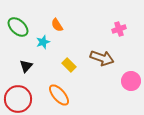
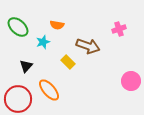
orange semicircle: rotated 48 degrees counterclockwise
brown arrow: moved 14 px left, 12 px up
yellow rectangle: moved 1 px left, 3 px up
orange ellipse: moved 10 px left, 5 px up
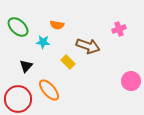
cyan star: rotated 24 degrees clockwise
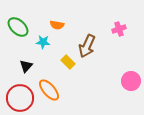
brown arrow: moved 1 px left; rotated 95 degrees clockwise
red circle: moved 2 px right, 1 px up
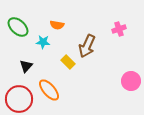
red circle: moved 1 px left, 1 px down
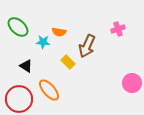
orange semicircle: moved 2 px right, 7 px down
pink cross: moved 1 px left
black triangle: rotated 40 degrees counterclockwise
pink circle: moved 1 px right, 2 px down
